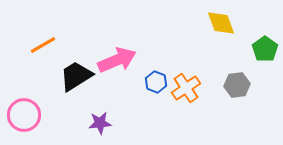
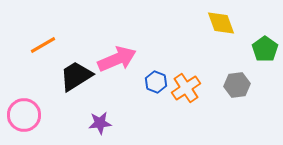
pink arrow: moved 1 px up
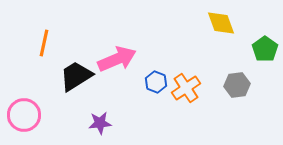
orange line: moved 1 px right, 2 px up; rotated 48 degrees counterclockwise
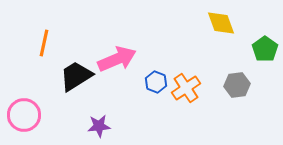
purple star: moved 1 px left, 3 px down
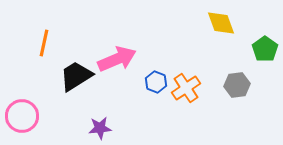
pink circle: moved 2 px left, 1 px down
purple star: moved 1 px right, 2 px down
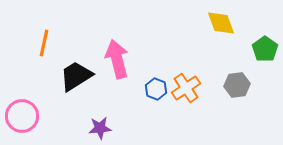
pink arrow: rotated 81 degrees counterclockwise
blue hexagon: moved 7 px down
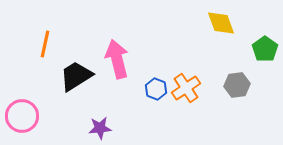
orange line: moved 1 px right, 1 px down
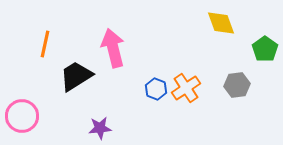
pink arrow: moved 4 px left, 11 px up
